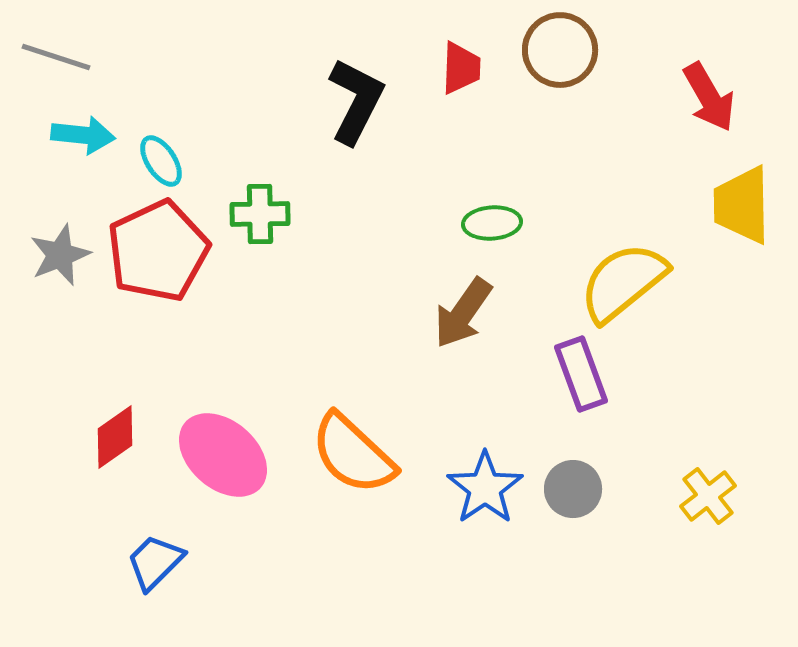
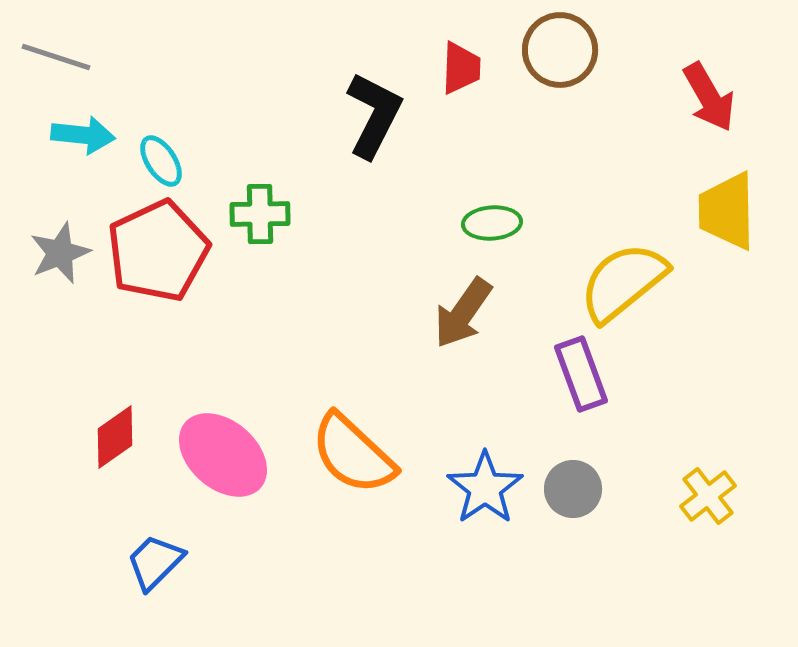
black L-shape: moved 18 px right, 14 px down
yellow trapezoid: moved 15 px left, 6 px down
gray star: moved 2 px up
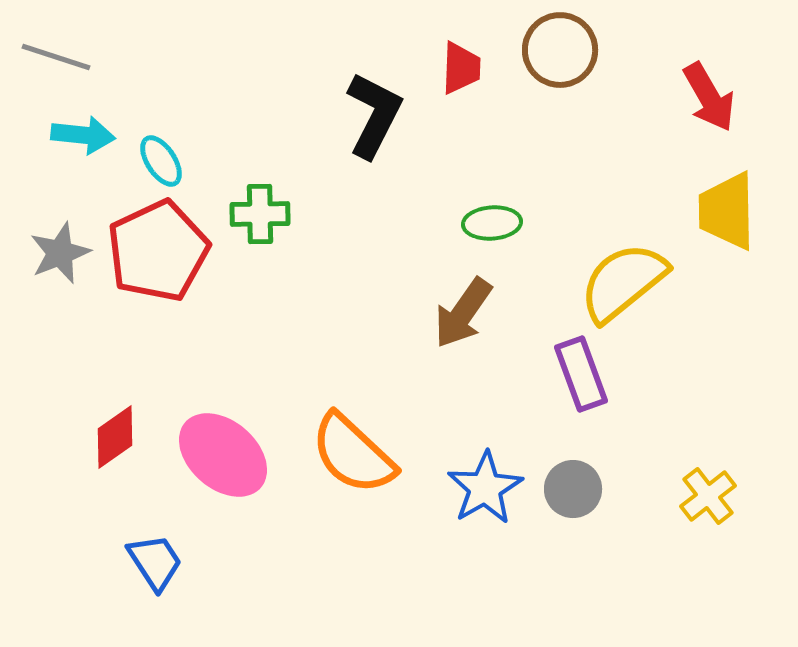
blue star: rotated 4 degrees clockwise
blue trapezoid: rotated 102 degrees clockwise
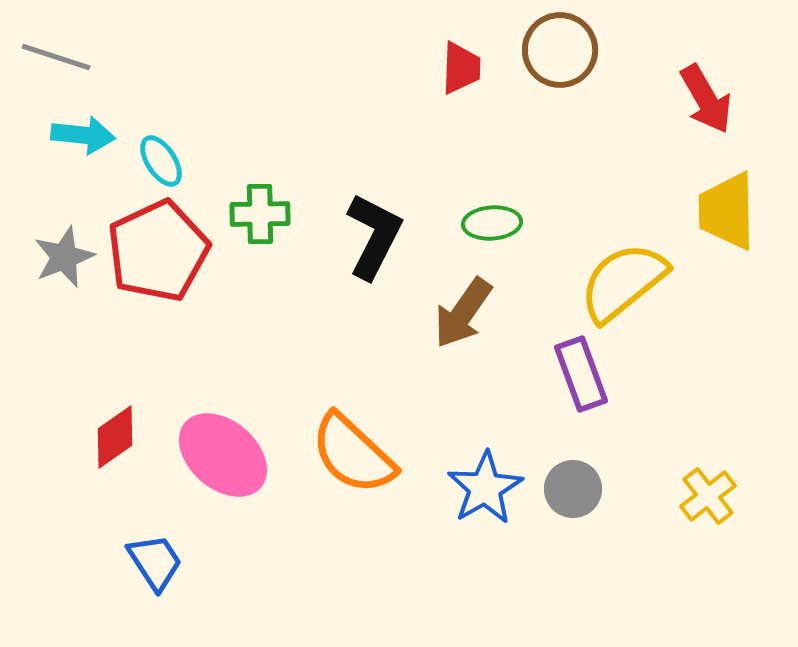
red arrow: moved 3 px left, 2 px down
black L-shape: moved 121 px down
gray star: moved 4 px right, 4 px down
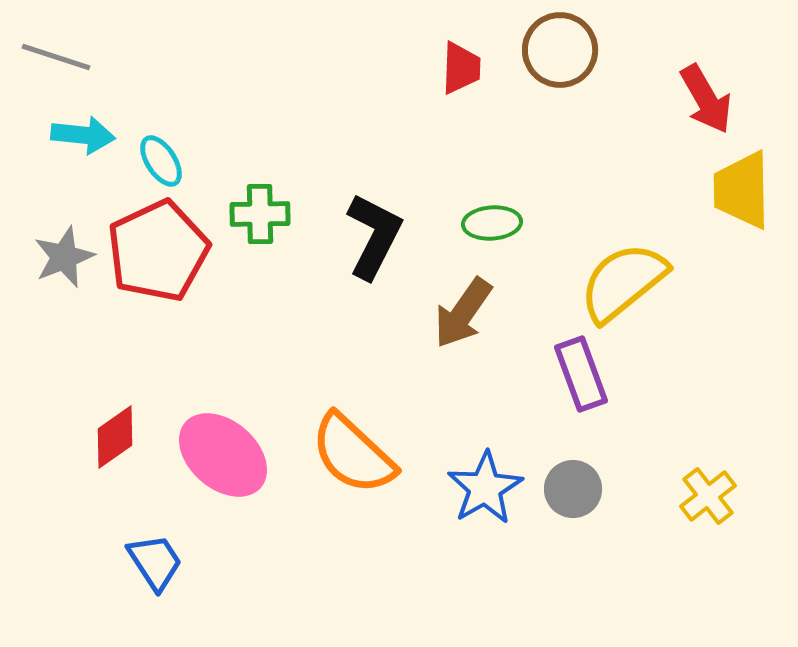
yellow trapezoid: moved 15 px right, 21 px up
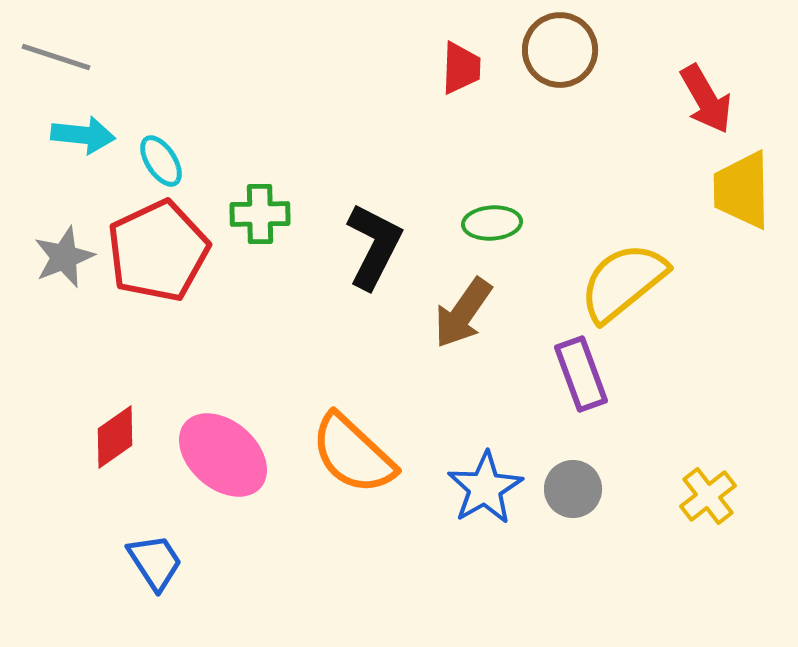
black L-shape: moved 10 px down
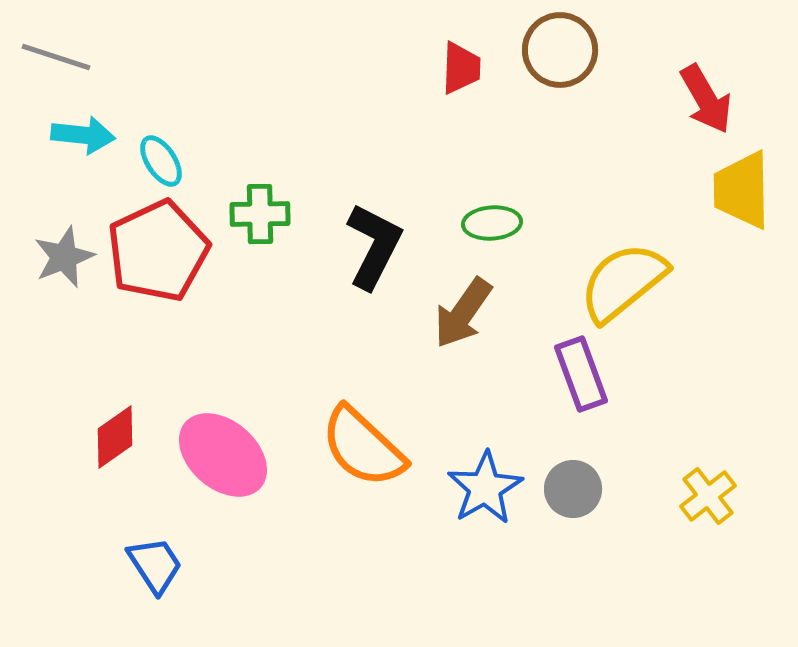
orange semicircle: moved 10 px right, 7 px up
blue trapezoid: moved 3 px down
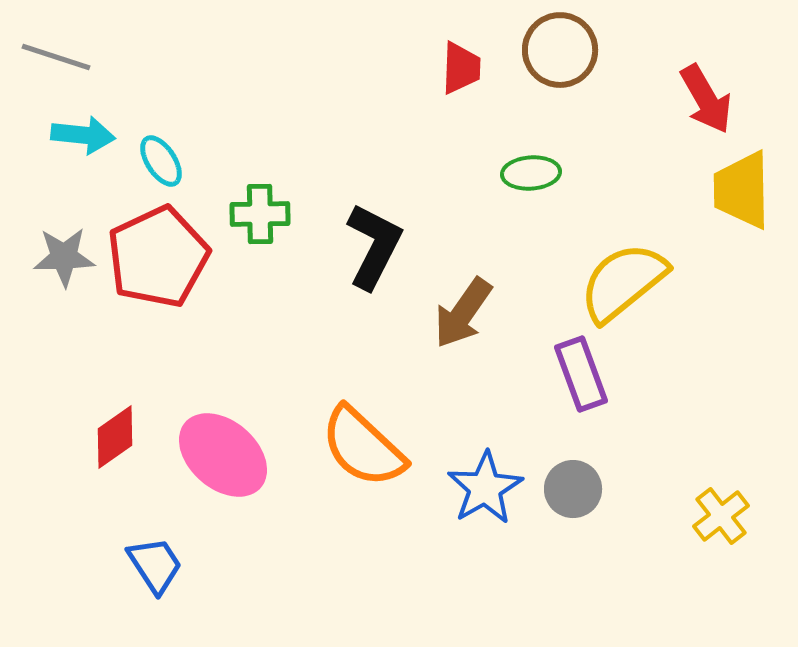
green ellipse: moved 39 px right, 50 px up
red pentagon: moved 6 px down
gray star: rotated 20 degrees clockwise
yellow cross: moved 13 px right, 20 px down
